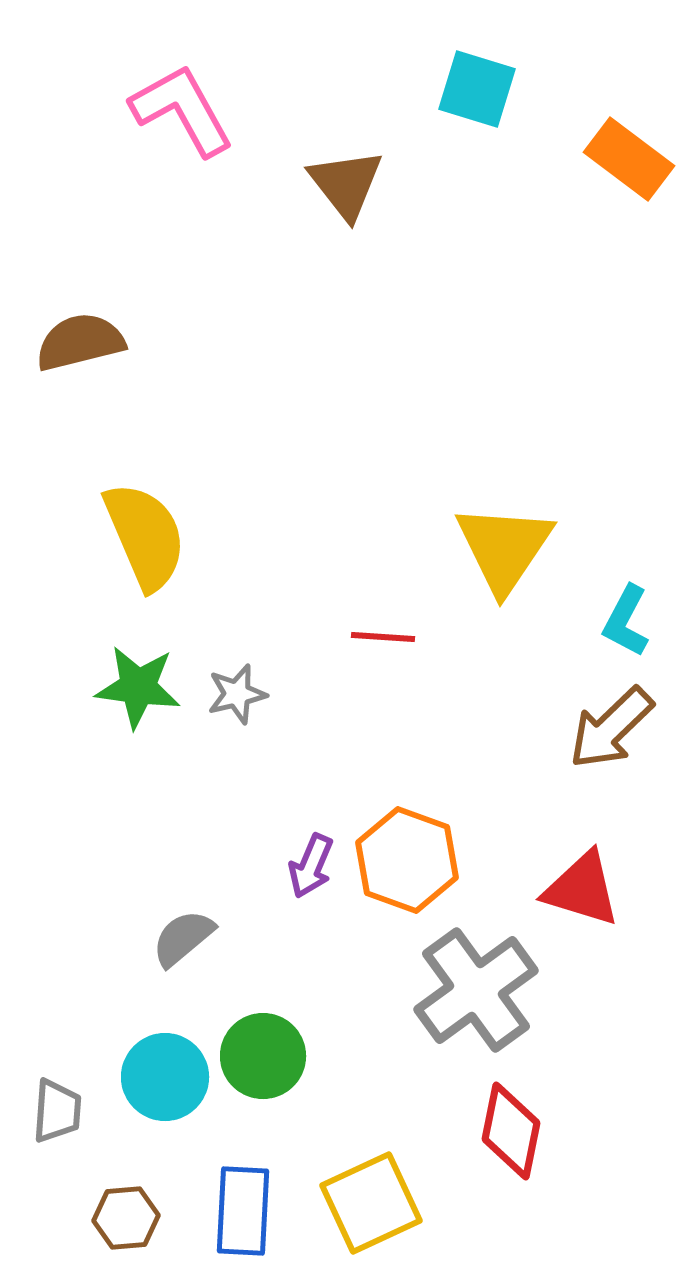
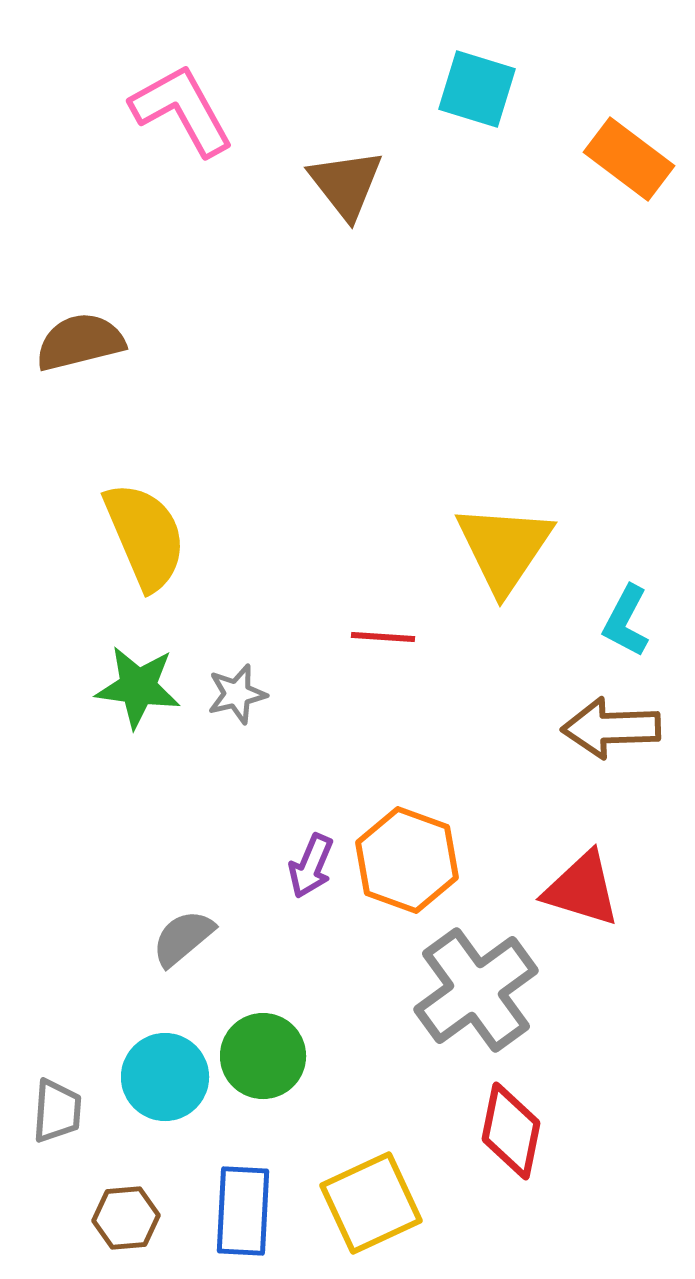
brown arrow: rotated 42 degrees clockwise
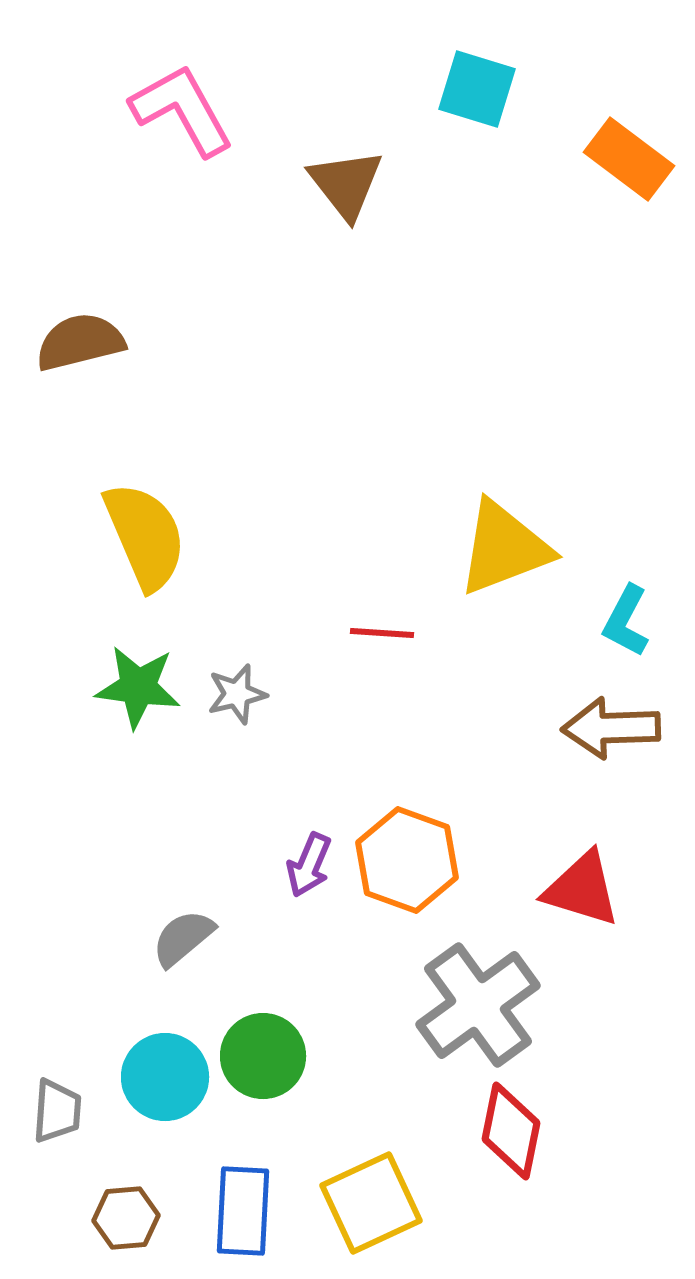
yellow triangle: rotated 35 degrees clockwise
red line: moved 1 px left, 4 px up
purple arrow: moved 2 px left, 1 px up
gray cross: moved 2 px right, 15 px down
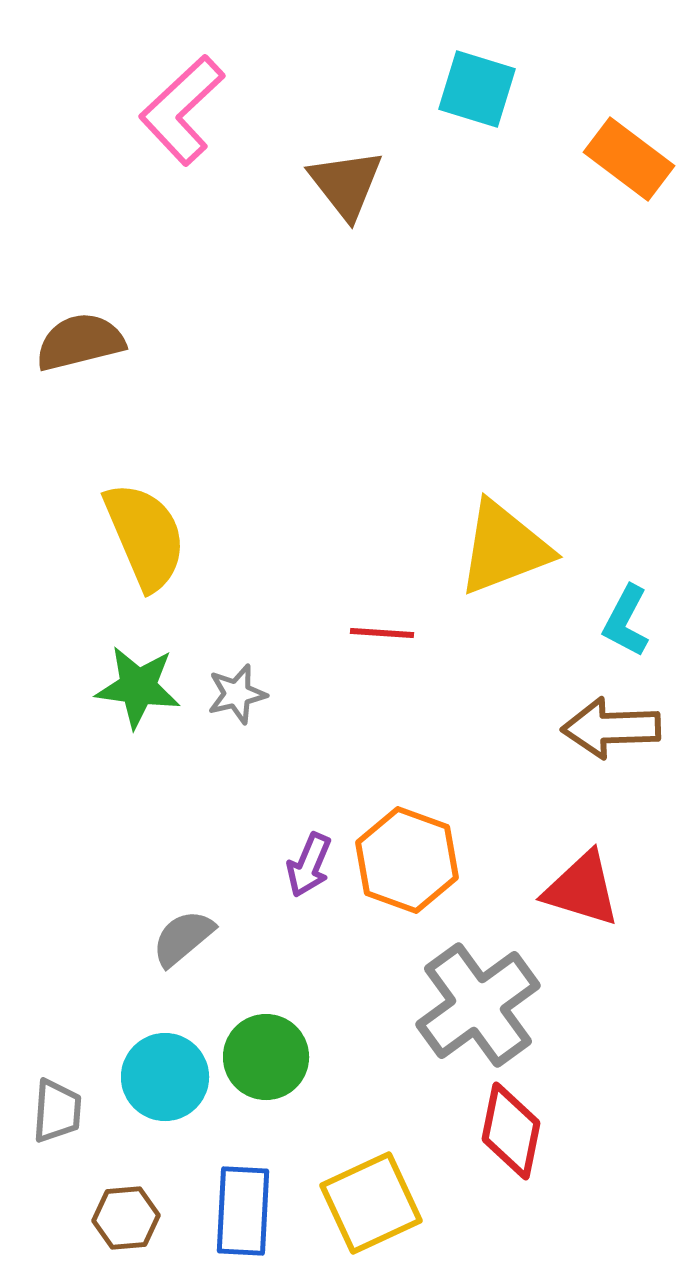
pink L-shape: rotated 104 degrees counterclockwise
green circle: moved 3 px right, 1 px down
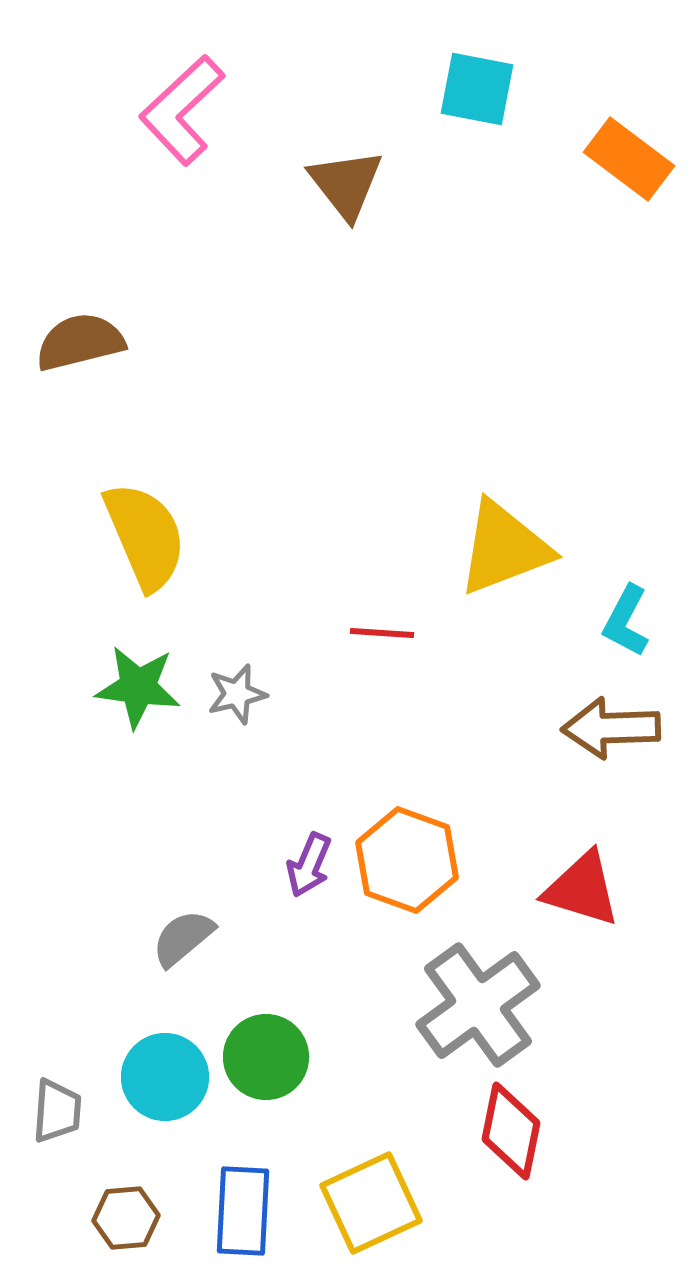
cyan square: rotated 6 degrees counterclockwise
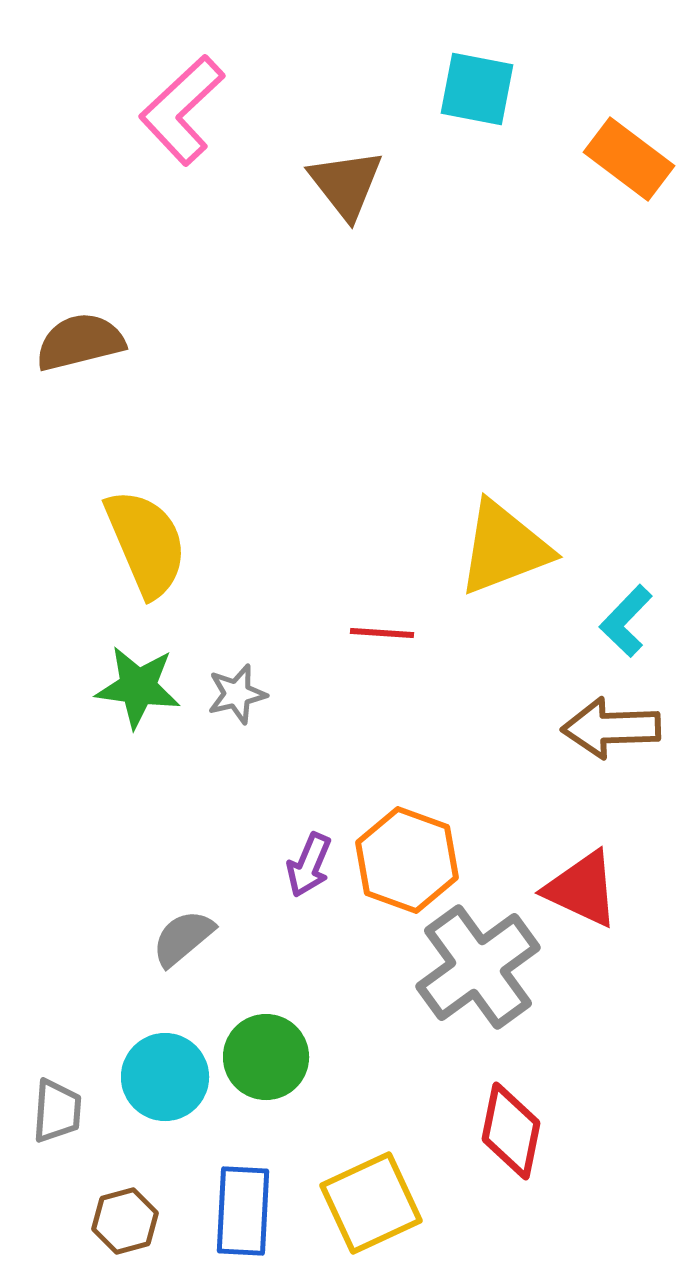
yellow semicircle: moved 1 px right, 7 px down
cyan L-shape: rotated 16 degrees clockwise
red triangle: rotated 8 degrees clockwise
gray cross: moved 38 px up
brown hexagon: moved 1 px left, 3 px down; rotated 10 degrees counterclockwise
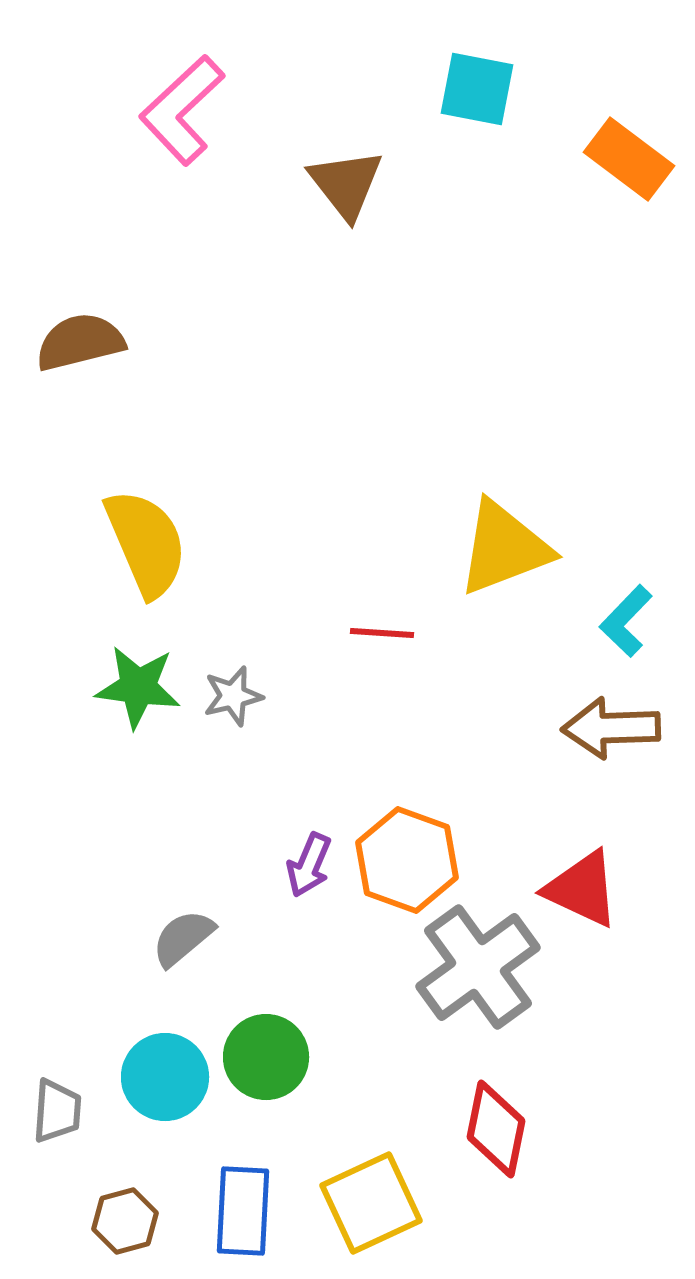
gray star: moved 4 px left, 2 px down
red diamond: moved 15 px left, 2 px up
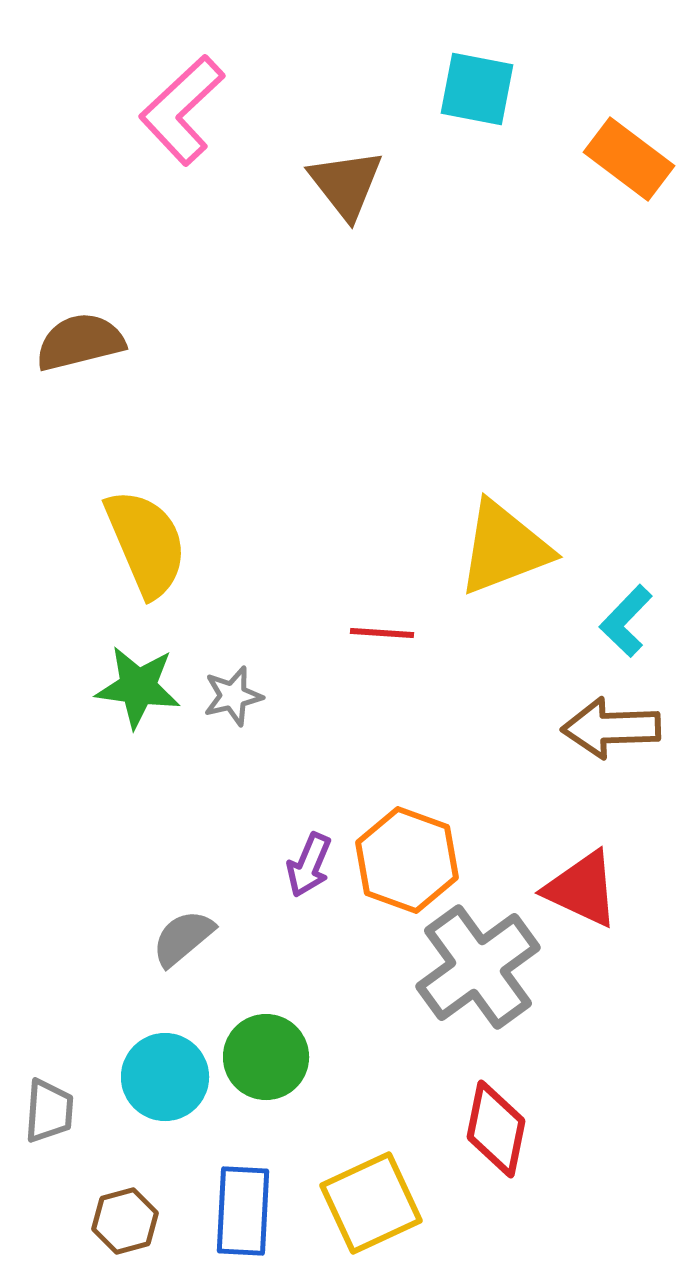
gray trapezoid: moved 8 px left
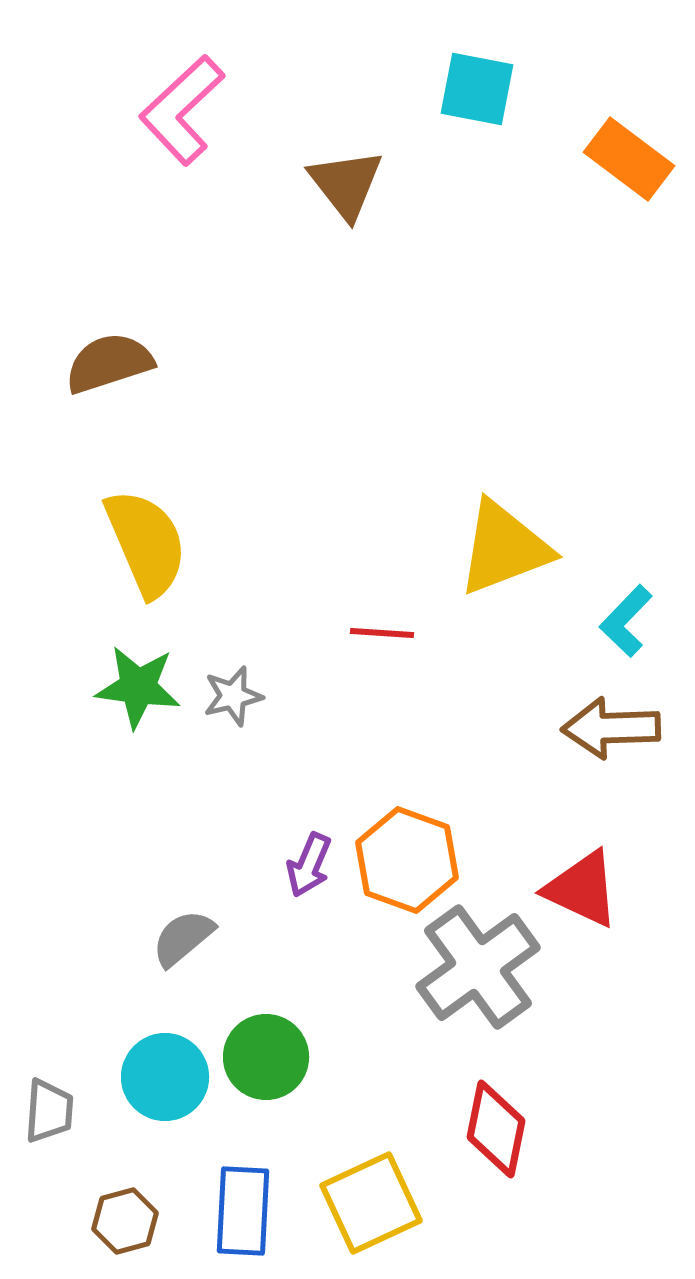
brown semicircle: moved 29 px right, 21 px down; rotated 4 degrees counterclockwise
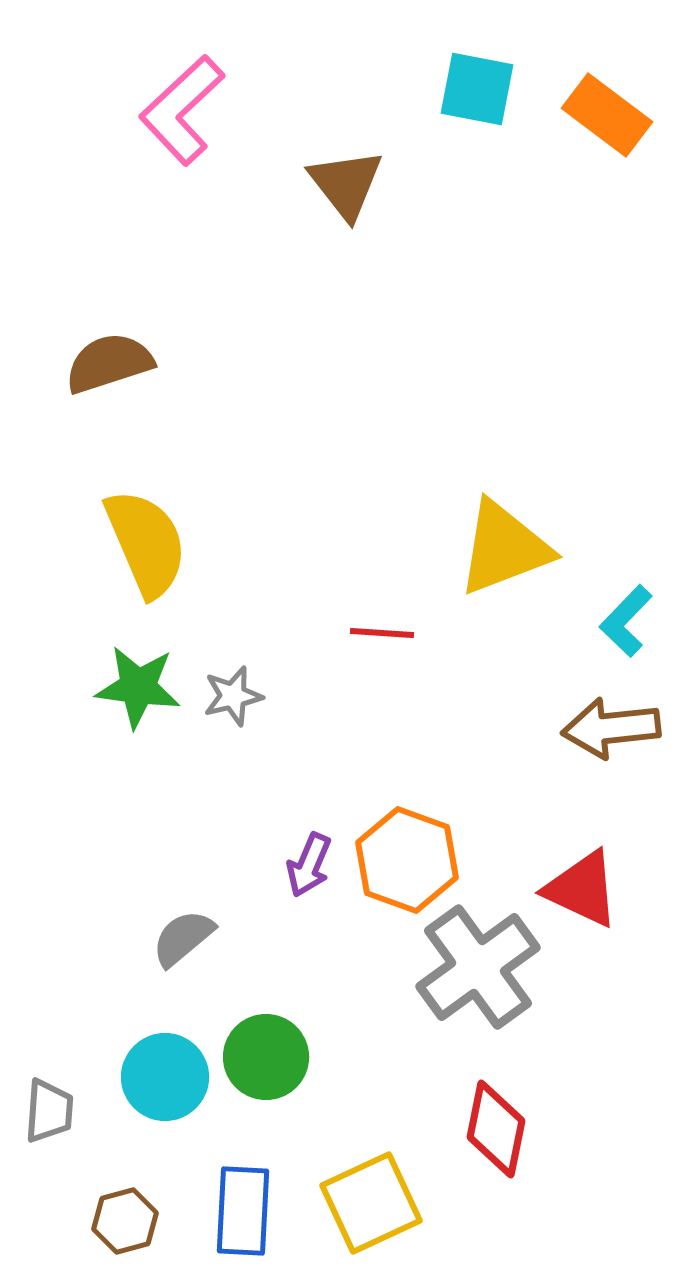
orange rectangle: moved 22 px left, 44 px up
brown arrow: rotated 4 degrees counterclockwise
